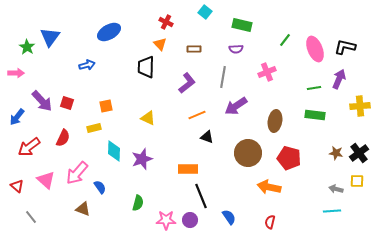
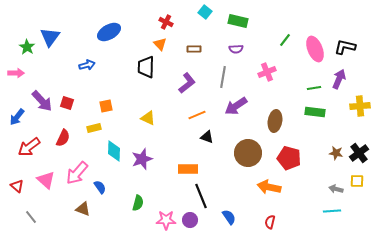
green rectangle at (242, 25): moved 4 px left, 4 px up
green rectangle at (315, 115): moved 3 px up
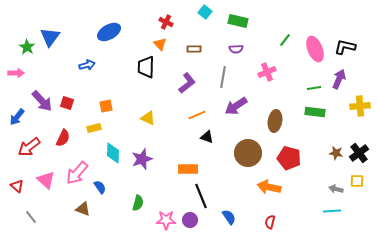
cyan diamond at (114, 151): moved 1 px left, 2 px down
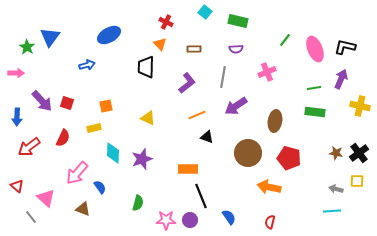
blue ellipse at (109, 32): moved 3 px down
purple arrow at (339, 79): moved 2 px right
yellow cross at (360, 106): rotated 18 degrees clockwise
blue arrow at (17, 117): rotated 36 degrees counterclockwise
pink triangle at (46, 180): moved 18 px down
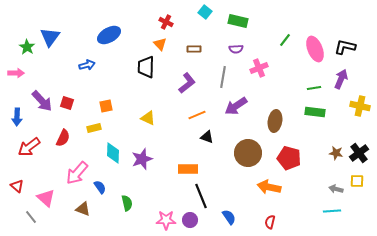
pink cross at (267, 72): moved 8 px left, 4 px up
green semicircle at (138, 203): moved 11 px left; rotated 28 degrees counterclockwise
